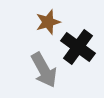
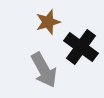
black cross: moved 3 px right
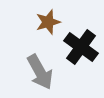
gray arrow: moved 4 px left, 2 px down
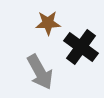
brown star: moved 1 px down; rotated 15 degrees clockwise
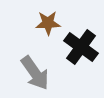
gray arrow: moved 5 px left, 1 px down; rotated 6 degrees counterclockwise
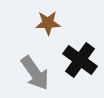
black cross: moved 1 px left, 13 px down
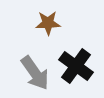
black cross: moved 4 px left, 6 px down
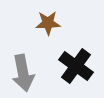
gray arrow: moved 12 px left; rotated 24 degrees clockwise
